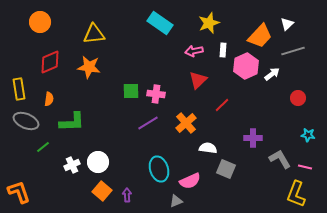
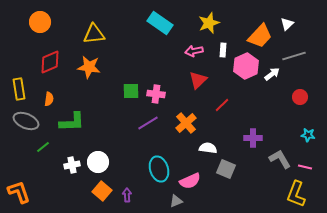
gray line: moved 1 px right, 5 px down
red circle: moved 2 px right, 1 px up
white cross: rotated 14 degrees clockwise
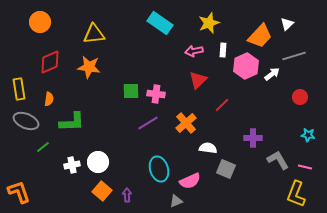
gray L-shape: moved 2 px left, 1 px down
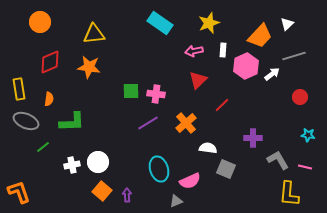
yellow L-shape: moved 7 px left; rotated 16 degrees counterclockwise
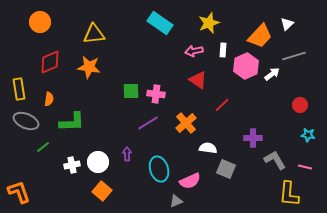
red triangle: rotated 42 degrees counterclockwise
red circle: moved 8 px down
gray L-shape: moved 3 px left
purple arrow: moved 41 px up
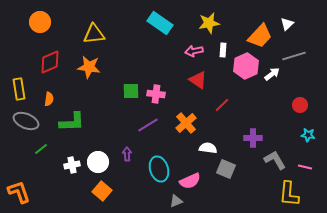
yellow star: rotated 10 degrees clockwise
purple line: moved 2 px down
green line: moved 2 px left, 2 px down
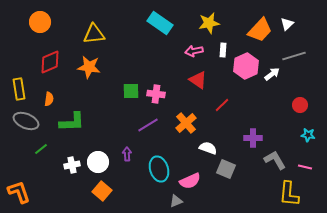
orange trapezoid: moved 6 px up
white semicircle: rotated 12 degrees clockwise
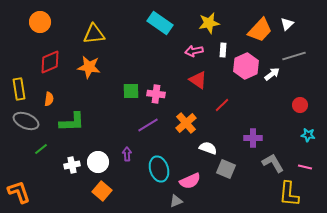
gray L-shape: moved 2 px left, 3 px down
